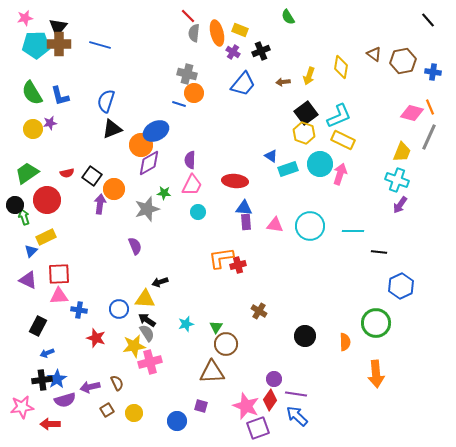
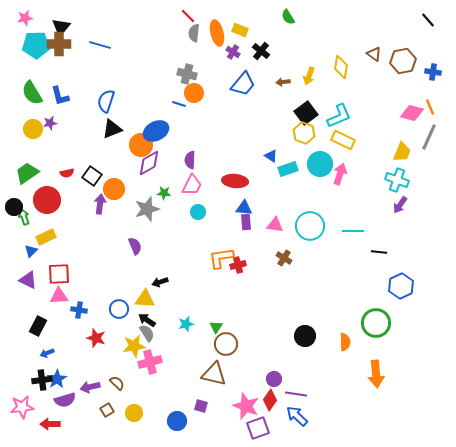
black triangle at (58, 27): moved 3 px right
black cross at (261, 51): rotated 30 degrees counterclockwise
black circle at (15, 205): moved 1 px left, 2 px down
brown cross at (259, 311): moved 25 px right, 53 px up
brown triangle at (212, 372): moved 2 px right, 2 px down; rotated 16 degrees clockwise
brown semicircle at (117, 383): rotated 21 degrees counterclockwise
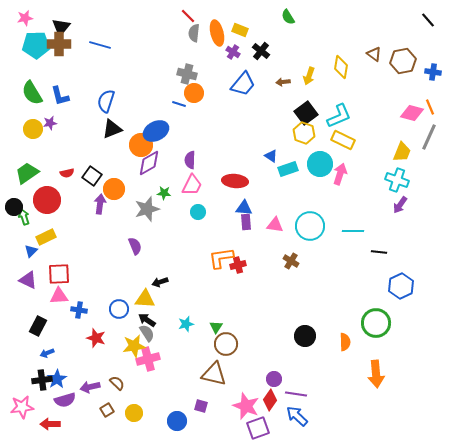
brown cross at (284, 258): moved 7 px right, 3 px down
pink cross at (150, 362): moved 2 px left, 3 px up
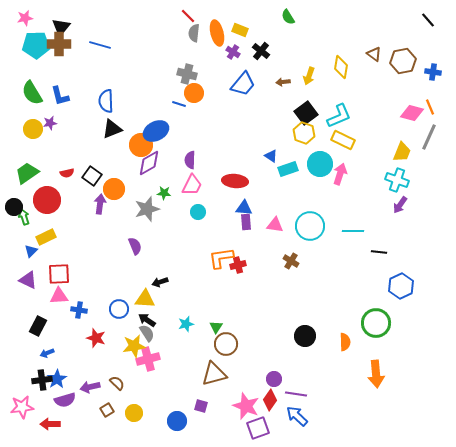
blue semicircle at (106, 101): rotated 20 degrees counterclockwise
brown triangle at (214, 374): rotated 28 degrees counterclockwise
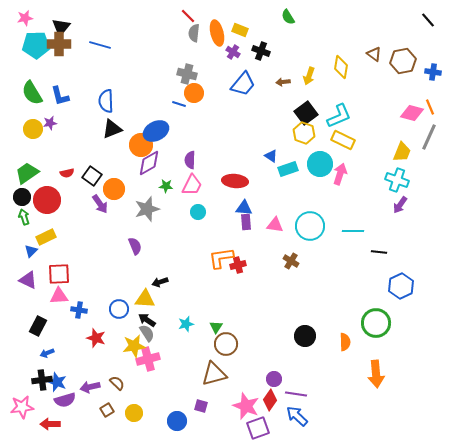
black cross at (261, 51): rotated 18 degrees counterclockwise
green star at (164, 193): moved 2 px right, 7 px up
purple arrow at (100, 204): rotated 138 degrees clockwise
black circle at (14, 207): moved 8 px right, 10 px up
blue star at (57, 379): moved 3 px down; rotated 18 degrees counterclockwise
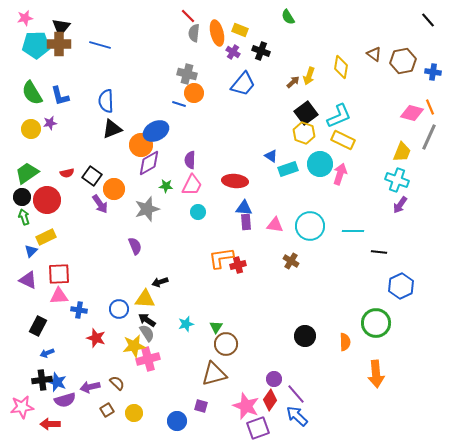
brown arrow at (283, 82): moved 10 px right; rotated 144 degrees clockwise
yellow circle at (33, 129): moved 2 px left
purple line at (296, 394): rotated 40 degrees clockwise
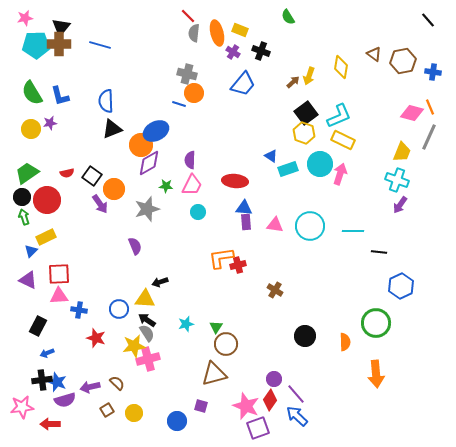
brown cross at (291, 261): moved 16 px left, 29 px down
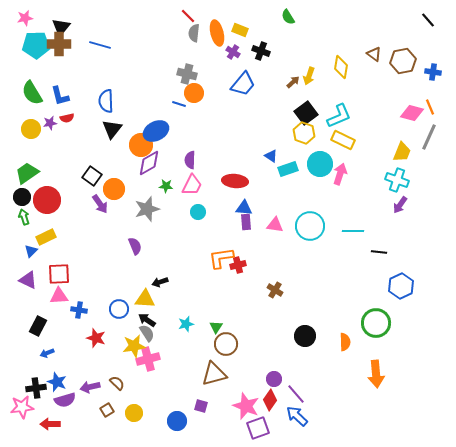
black triangle at (112, 129): rotated 30 degrees counterclockwise
red semicircle at (67, 173): moved 55 px up
black cross at (42, 380): moved 6 px left, 8 px down
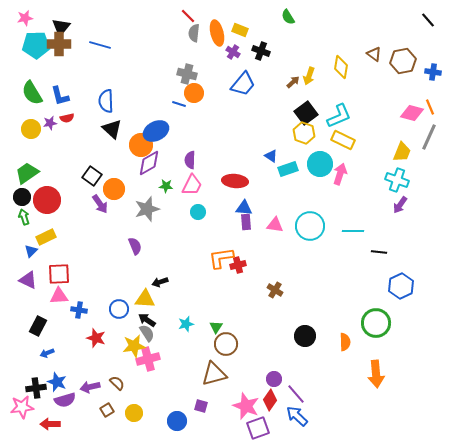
black triangle at (112, 129): rotated 25 degrees counterclockwise
